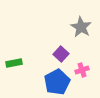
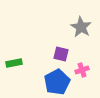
purple square: rotated 28 degrees counterclockwise
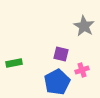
gray star: moved 3 px right, 1 px up
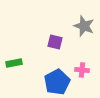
gray star: rotated 10 degrees counterclockwise
purple square: moved 6 px left, 12 px up
pink cross: rotated 24 degrees clockwise
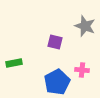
gray star: moved 1 px right
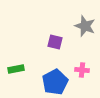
green rectangle: moved 2 px right, 6 px down
blue pentagon: moved 2 px left
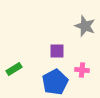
purple square: moved 2 px right, 9 px down; rotated 14 degrees counterclockwise
green rectangle: moved 2 px left; rotated 21 degrees counterclockwise
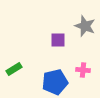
purple square: moved 1 px right, 11 px up
pink cross: moved 1 px right
blue pentagon: rotated 15 degrees clockwise
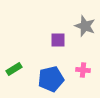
blue pentagon: moved 4 px left, 3 px up
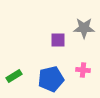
gray star: moved 1 px left, 2 px down; rotated 20 degrees counterclockwise
green rectangle: moved 7 px down
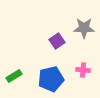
purple square: moved 1 px left, 1 px down; rotated 35 degrees counterclockwise
